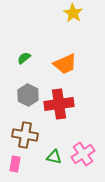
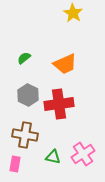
green triangle: moved 1 px left
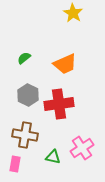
pink cross: moved 1 px left, 6 px up
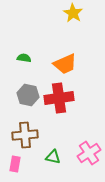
green semicircle: rotated 48 degrees clockwise
gray hexagon: rotated 15 degrees counterclockwise
red cross: moved 6 px up
brown cross: rotated 15 degrees counterclockwise
pink cross: moved 7 px right, 5 px down
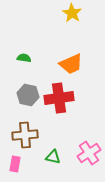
yellow star: moved 1 px left
orange trapezoid: moved 6 px right
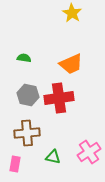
brown cross: moved 2 px right, 2 px up
pink cross: moved 1 px up
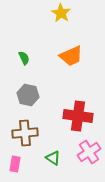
yellow star: moved 11 px left
green semicircle: rotated 56 degrees clockwise
orange trapezoid: moved 8 px up
red cross: moved 19 px right, 18 px down; rotated 16 degrees clockwise
brown cross: moved 2 px left
green triangle: moved 1 px down; rotated 21 degrees clockwise
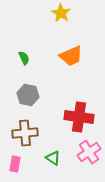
red cross: moved 1 px right, 1 px down
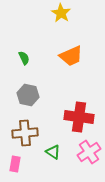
green triangle: moved 6 px up
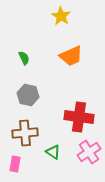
yellow star: moved 3 px down
